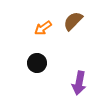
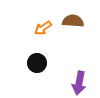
brown semicircle: rotated 50 degrees clockwise
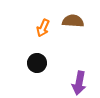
orange arrow: rotated 30 degrees counterclockwise
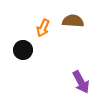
black circle: moved 14 px left, 13 px up
purple arrow: moved 2 px right, 1 px up; rotated 40 degrees counterclockwise
